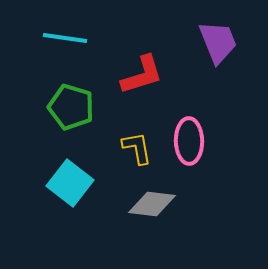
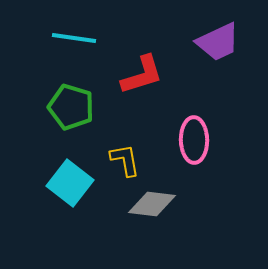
cyan line: moved 9 px right
purple trapezoid: rotated 87 degrees clockwise
pink ellipse: moved 5 px right, 1 px up
yellow L-shape: moved 12 px left, 12 px down
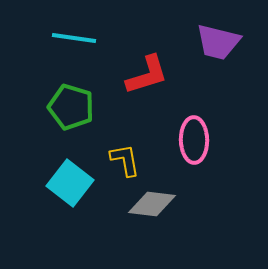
purple trapezoid: rotated 39 degrees clockwise
red L-shape: moved 5 px right
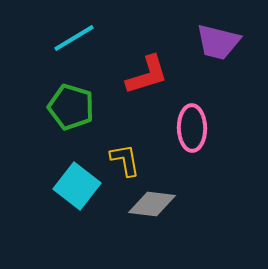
cyan line: rotated 39 degrees counterclockwise
pink ellipse: moved 2 px left, 12 px up
cyan square: moved 7 px right, 3 px down
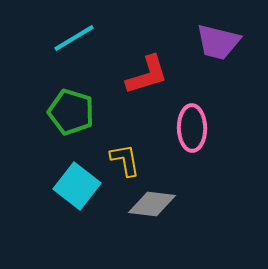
green pentagon: moved 5 px down
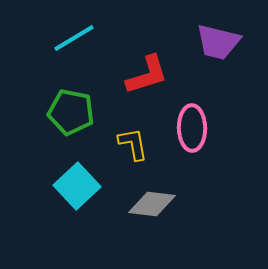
green pentagon: rotated 6 degrees counterclockwise
yellow L-shape: moved 8 px right, 16 px up
cyan square: rotated 9 degrees clockwise
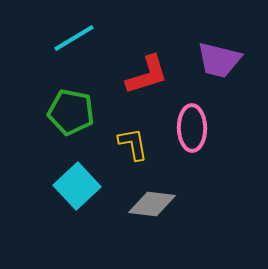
purple trapezoid: moved 1 px right, 18 px down
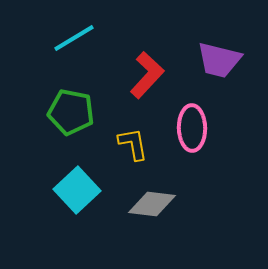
red L-shape: rotated 30 degrees counterclockwise
cyan square: moved 4 px down
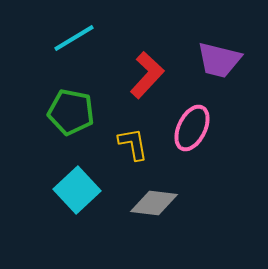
pink ellipse: rotated 27 degrees clockwise
gray diamond: moved 2 px right, 1 px up
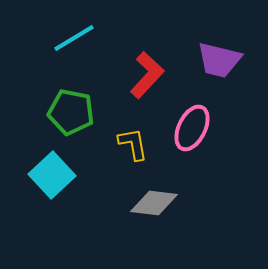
cyan square: moved 25 px left, 15 px up
